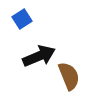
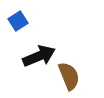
blue square: moved 4 px left, 2 px down
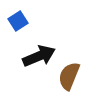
brown semicircle: rotated 136 degrees counterclockwise
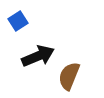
black arrow: moved 1 px left
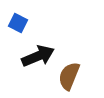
blue square: moved 2 px down; rotated 30 degrees counterclockwise
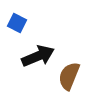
blue square: moved 1 px left
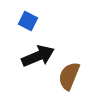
blue square: moved 11 px right, 2 px up
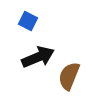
black arrow: moved 1 px down
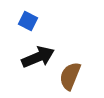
brown semicircle: moved 1 px right
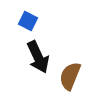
black arrow: rotated 88 degrees clockwise
